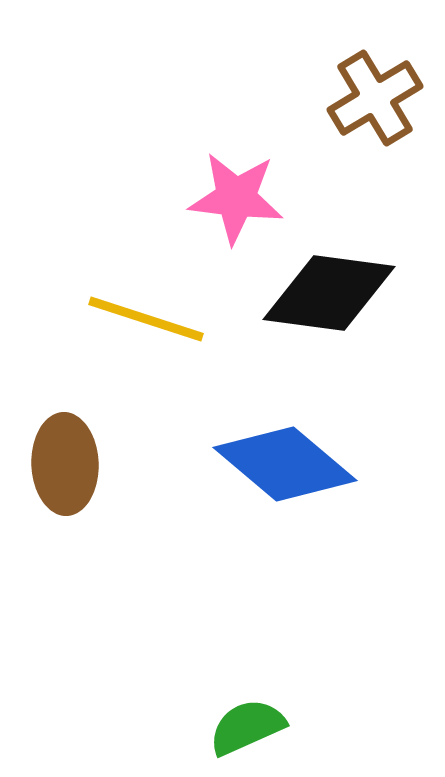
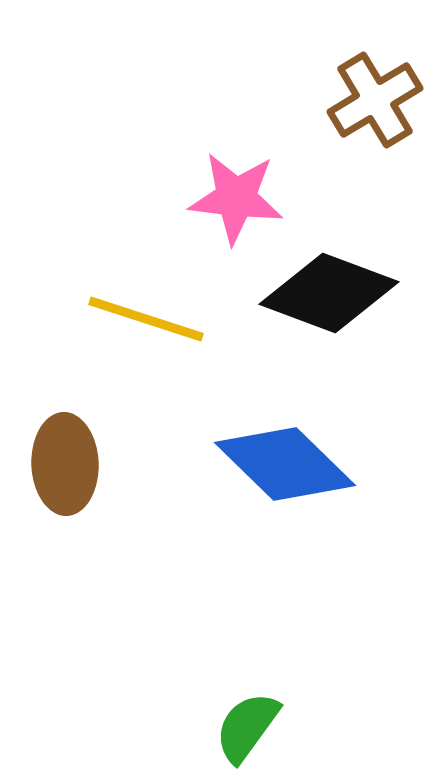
brown cross: moved 2 px down
black diamond: rotated 13 degrees clockwise
blue diamond: rotated 4 degrees clockwise
green semicircle: rotated 30 degrees counterclockwise
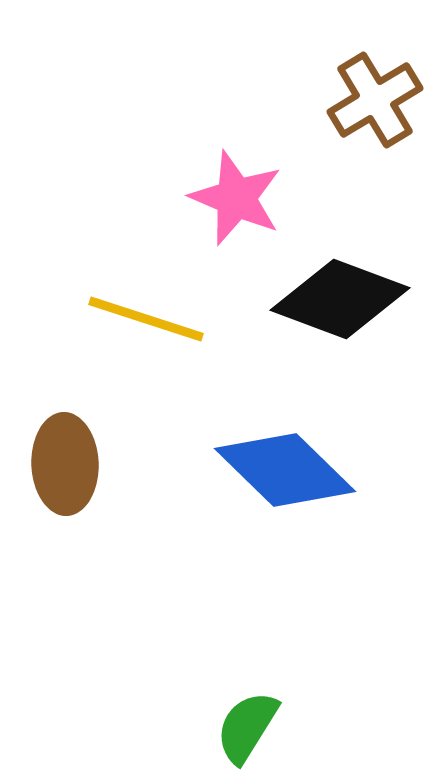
pink star: rotated 16 degrees clockwise
black diamond: moved 11 px right, 6 px down
blue diamond: moved 6 px down
green semicircle: rotated 4 degrees counterclockwise
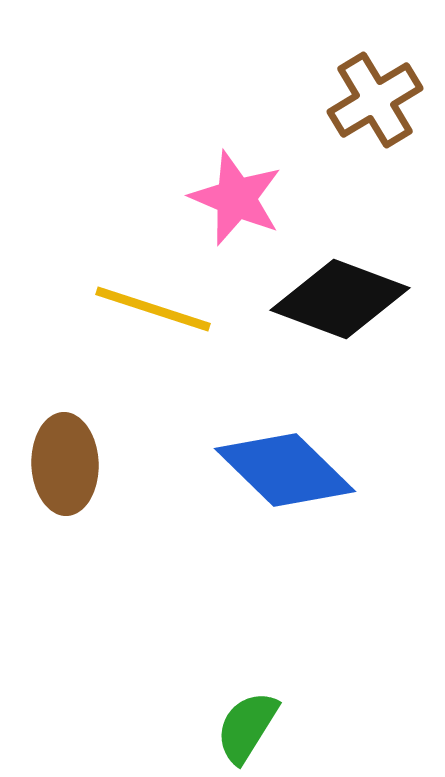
yellow line: moved 7 px right, 10 px up
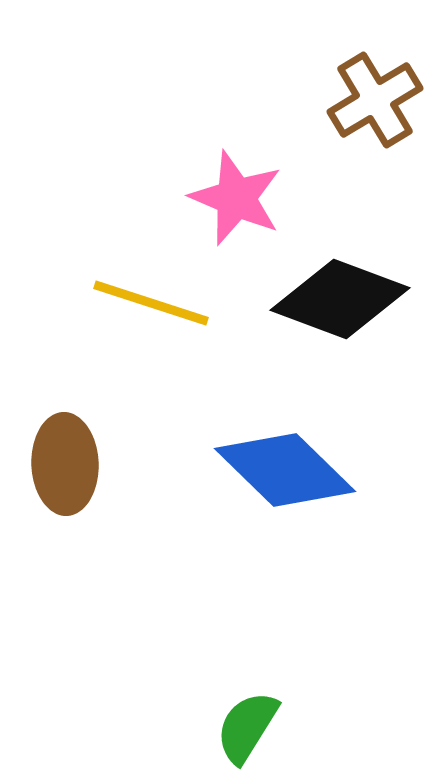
yellow line: moved 2 px left, 6 px up
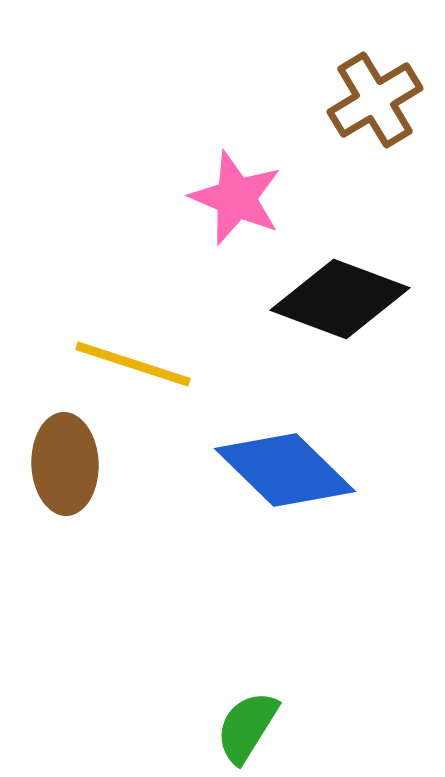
yellow line: moved 18 px left, 61 px down
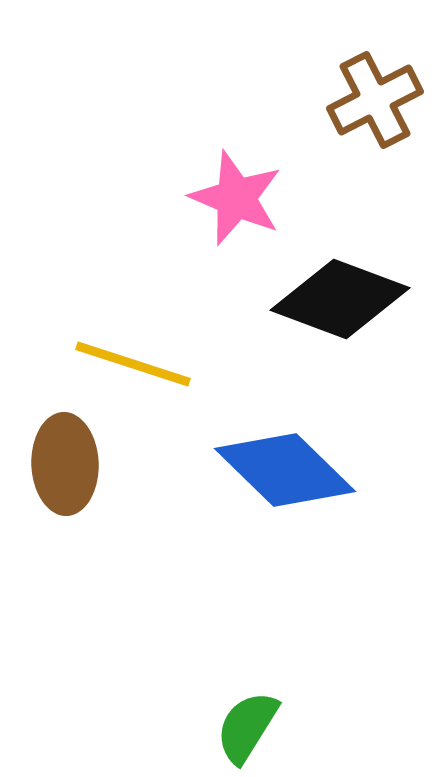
brown cross: rotated 4 degrees clockwise
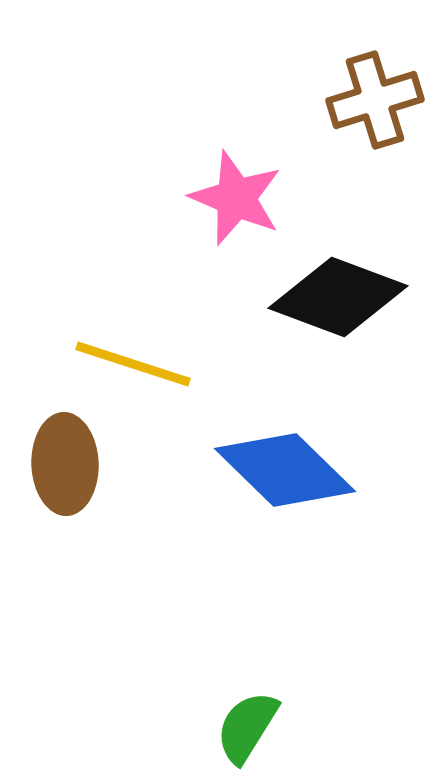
brown cross: rotated 10 degrees clockwise
black diamond: moved 2 px left, 2 px up
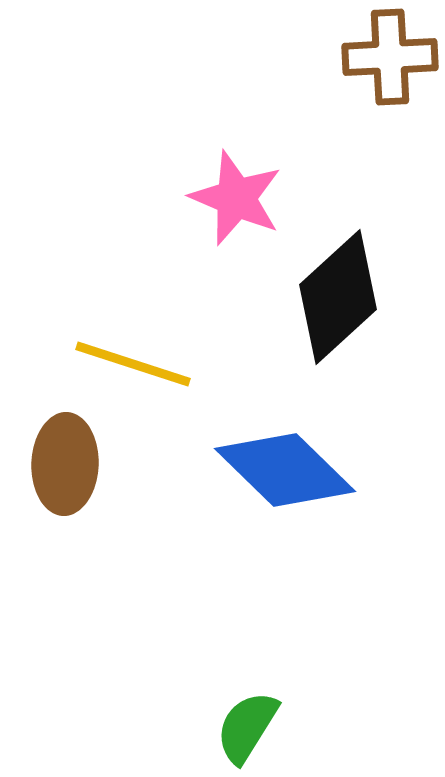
brown cross: moved 15 px right, 43 px up; rotated 14 degrees clockwise
black diamond: rotated 63 degrees counterclockwise
brown ellipse: rotated 4 degrees clockwise
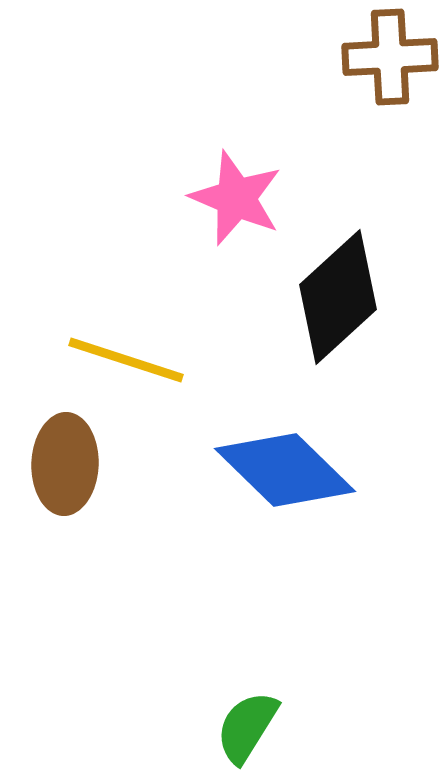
yellow line: moved 7 px left, 4 px up
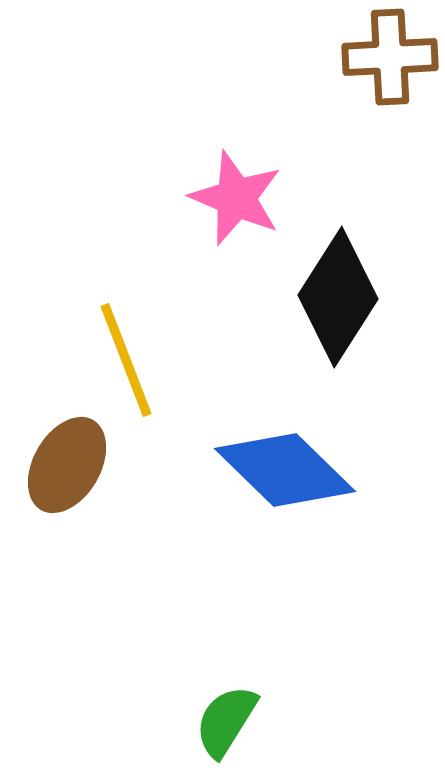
black diamond: rotated 15 degrees counterclockwise
yellow line: rotated 51 degrees clockwise
brown ellipse: moved 2 px right, 1 px down; rotated 28 degrees clockwise
green semicircle: moved 21 px left, 6 px up
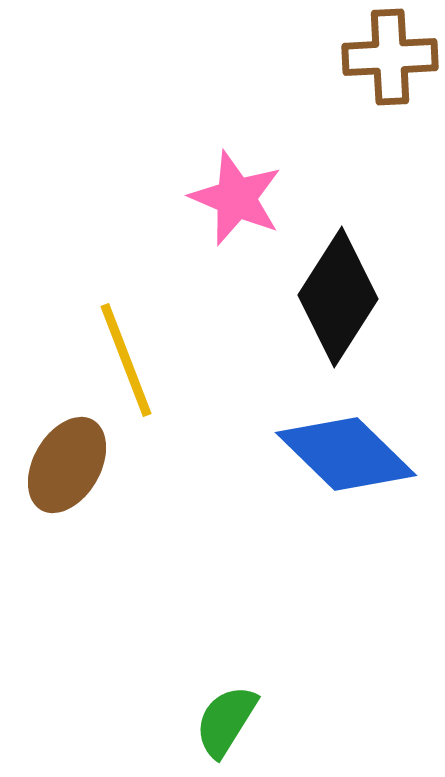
blue diamond: moved 61 px right, 16 px up
